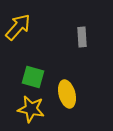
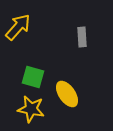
yellow ellipse: rotated 20 degrees counterclockwise
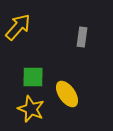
gray rectangle: rotated 12 degrees clockwise
green square: rotated 15 degrees counterclockwise
yellow star: rotated 12 degrees clockwise
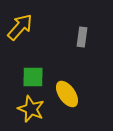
yellow arrow: moved 2 px right
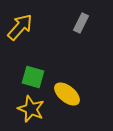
gray rectangle: moved 1 px left, 14 px up; rotated 18 degrees clockwise
green square: rotated 15 degrees clockwise
yellow ellipse: rotated 16 degrees counterclockwise
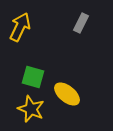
yellow arrow: rotated 16 degrees counterclockwise
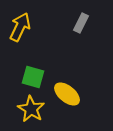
yellow star: rotated 8 degrees clockwise
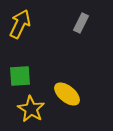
yellow arrow: moved 3 px up
green square: moved 13 px left, 1 px up; rotated 20 degrees counterclockwise
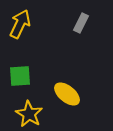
yellow star: moved 2 px left, 5 px down
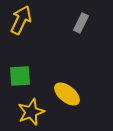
yellow arrow: moved 1 px right, 4 px up
yellow star: moved 2 px right, 2 px up; rotated 20 degrees clockwise
